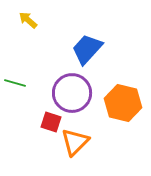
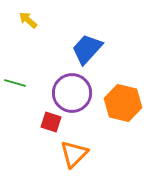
orange triangle: moved 1 px left, 12 px down
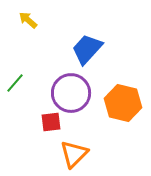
green line: rotated 65 degrees counterclockwise
purple circle: moved 1 px left
red square: rotated 25 degrees counterclockwise
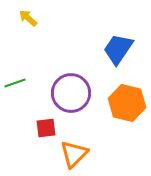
yellow arrow: moved 2 px up
blue trapezoid: moved 31 px right; rotated 8 degrees counterclockwise
green line: rotated 30 degrees clockwise
orange hexagon: moved 4 px right
red square: moved 5 px left, 6 px down
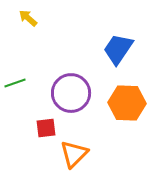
orange hexagon: rotated 12 degrees counterclockwise
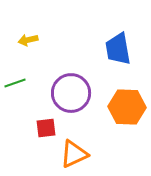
yellow arrow: moved 22 px down; rotated 54 degrees counterclockwise
blue trapezoid: rotated 44 degrees counterclockwise
orange hexagon: moved 4 px down
orange triangle: rotated 20 degrees clockwise
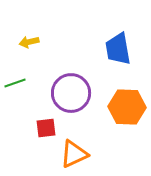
yellow arrow: moved 1 px right, 2 px down
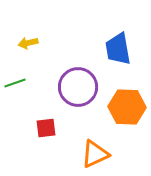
yellow arrow: moved 1 px left, 1 px down
purple circle: moved 7 px right, 6 px up
orange triangle: moved 21 px right
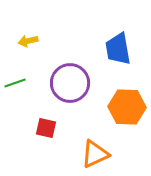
yellow arrow: moved 2 px up
purple circle: moved 8 px left, 4 px up
red square: rotated 20 degrees clockwise
